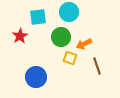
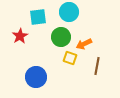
brown line: rotated 30 degrees clockwise
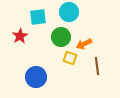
brown line: rotated 18 degrees counterclockwise
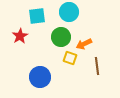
cyan square: moved 1 px left, 1 px up
blue circle: moved 4 px right
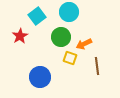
cyan square: rotated 30 degrees counterclockwise
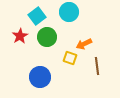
green circle: moved 14 px left
